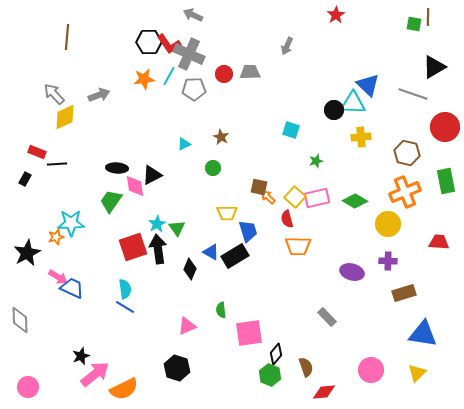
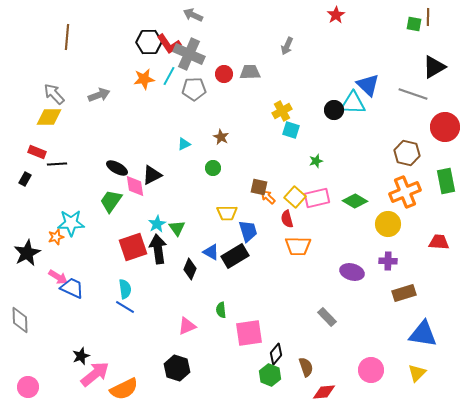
yellow diamond at (65, 117): moved 16 px left; rotated 24 degrees clockwise
yellow cross at (361, 137): moved 79 px left, 26 px up; rotated 24 degrees counterclockwise
black ellipse at (117, 168): rotated 25 degrees clockwise
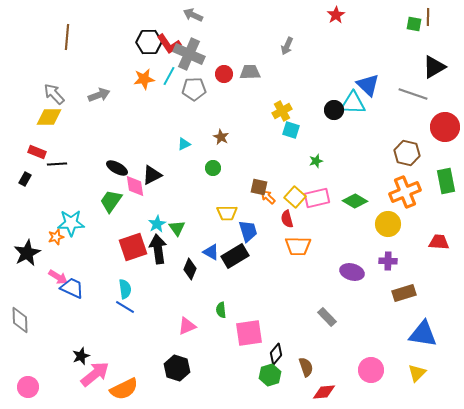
green hexagon at (270, 375): rotated 20 degrees clockwise
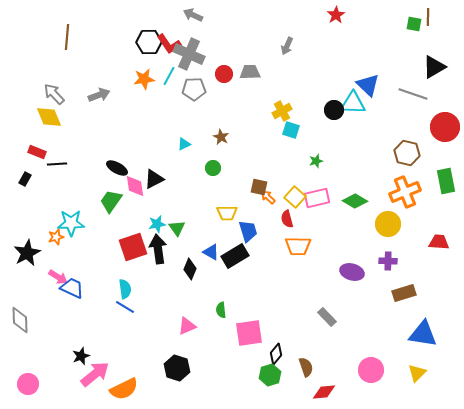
yellow diamond at (49, 117): rotated 68 degrees clockwise
black triangle at (152, 175): moved 2 px right, 4 px down
cyan star at (157, 224): rotated 18 degrees clockwise
pink circle at (28, 387): moved 3 px up
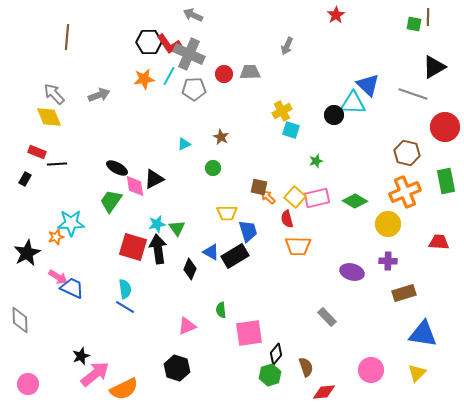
black circle at (334, 110): moved 5 px down
red square at (133, 247): rotated 36 degrees clockwise
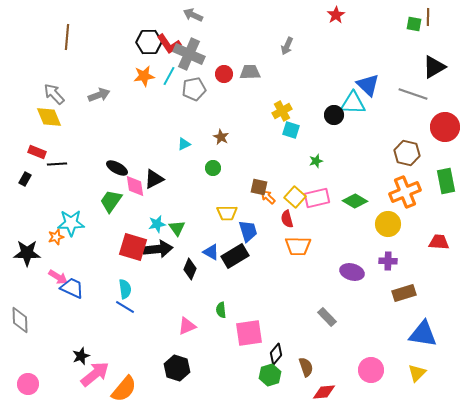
orange star at (144, 79): moved 3 px up
gray pentagon at (194, 89): rotated 10 degrees counterclockwise
black arrow at (158, 249): rotated 92 degrees clockwise
black star at (27, 253): rotated 28 degrees clockwise
orange semicircle at (124, 389): rotated 24 degrees counterclockwise
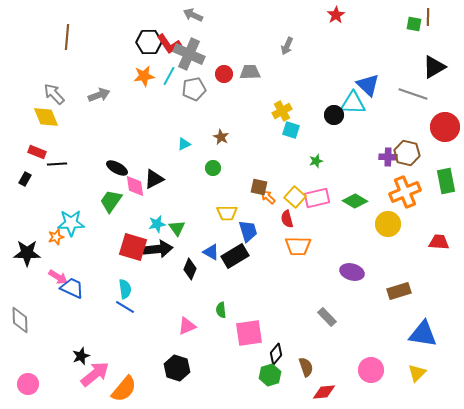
yellow diamond at (49, 117): moved 3 px left
purple cross at (388, 261): moved 104 px up
brown rectangle at (404, 293): moved 5 px left, 2 px up
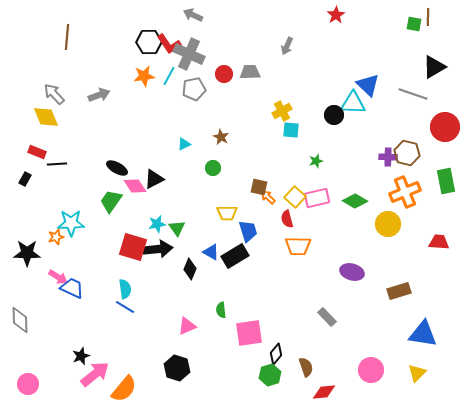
cyan square at (291, 130): rotated 12 degrees counterclockwise
pink diamond at (135, 186): rotated 25 degrees counterclockwise
